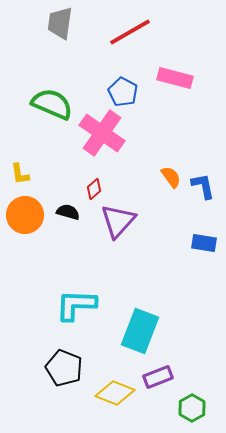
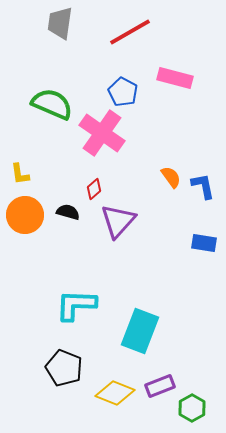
purple rectangle: moved 2 px right, 9 px down
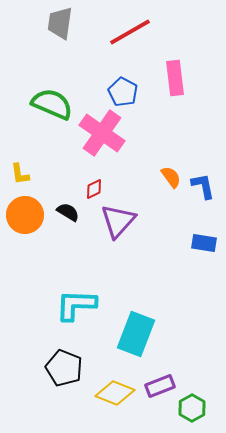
pink rectangle: rotated 68 degrees clockwise
red diamond: rotated 15 degrees clockwise
black semicircle: rotated 15 degrees clockwise
cyan rectangle: moved 4 px left, 3 px down
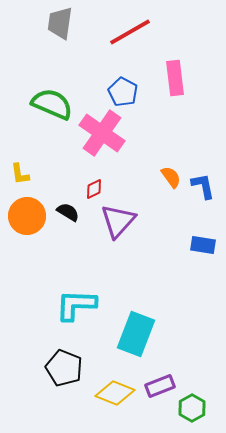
orange circle: moved 2 px right, 1 px down
blue rectangle: moved 1 px left, 2 px down
